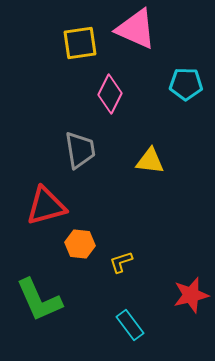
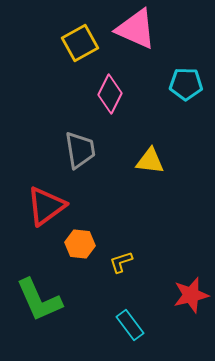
yellow square: rotated 21 degrees counterclockwise
red triangle: rotated 21 degrees counterclockwise
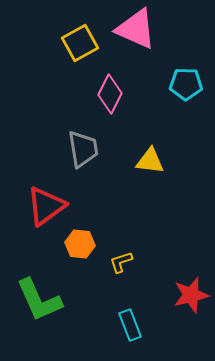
gray trapezoid: moved 3 px right, 1 px up
cyan rectangle: rotated 16 degrees clockwise
